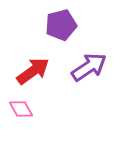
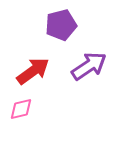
purple arrow: moved 1 px up
pink diamond: rotated 75 degrees counterclockwise
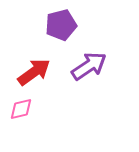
red arrow: moved 1 px right, 1 px down
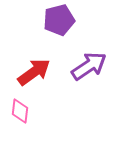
purple pentagon: moved 2 px left, 5 px up
pink diamond: moved 1 px left, 2 px down; rotated 70 degrees counterclockwise
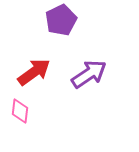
purple pentagon: moved 2 px right; rotated 12 degrees counterclockwise
purple arrow: moved 8 px down
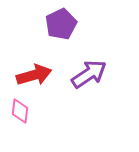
purple pentagon: moved 4 px down
red arrow: moved 3 px down; rotated 20 degrees clockwise
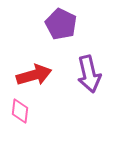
purple pentagon: rotated 20 degrees counterclockwise
purple arrow: rotated 111 degrees clockwise
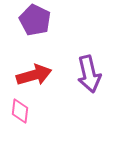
purple pentagon: moved 26 px left, 4 px up
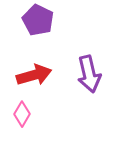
purple pentagon: moved 3 px right
pink diamond: moved 2 px right, 3 px down; rotated 25 degrees clockwise
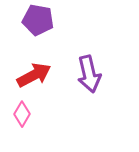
purple pentagon: rotated 16 degrees counterclockwise
red arrow: rotated 12 degrees counterclockwise
